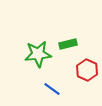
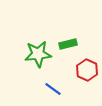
blue line: moved 1 px right
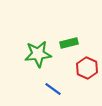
green rectangle: moved 1 px right, 1 px up
red hexagon: moved 2 px up
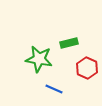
green star: moved 1 px right, 5 px down; rotated 16 degrees clockwise
blue line: moved 1 px right; rotated 12 degrees counterclockwise
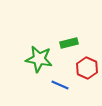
blue line: moved 6 px right, 4 px up
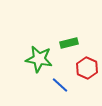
blue line: rotated 18 degrees clockwise
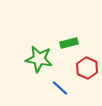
blue line: moved 3 px down
